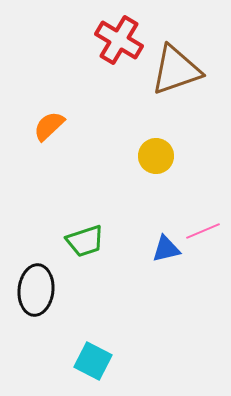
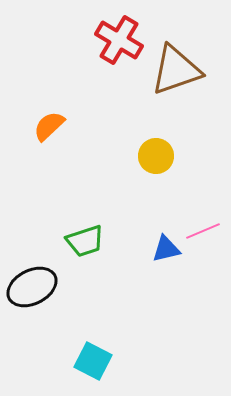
black ellipse: moved 4 px left, 3 px up; rotated 57 degrees clockwise
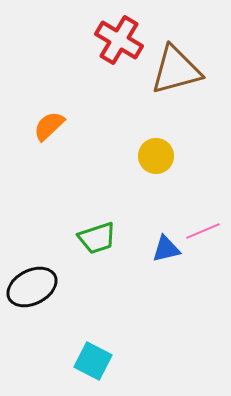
brown triangle: rotated 4 degrees clockwise
green trapezoid: moved 12 px right, 3 px up
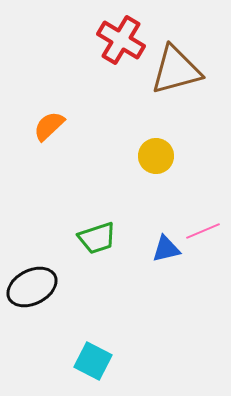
red cross: moved 2 px right
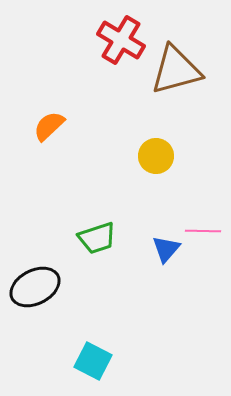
pink line: rotated 24 degrees clockwise
blue triangle: rotated 36 degrees counterclockwise
black ellipse: moved 3 px right
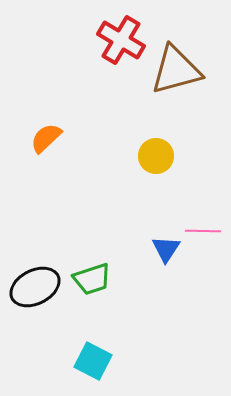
orange semicircle: moved 3 px left, 12 px down
green trapezoid: moved 5 px left, 41 px down
blue triangle: rotated 8 degrees counterclockwise
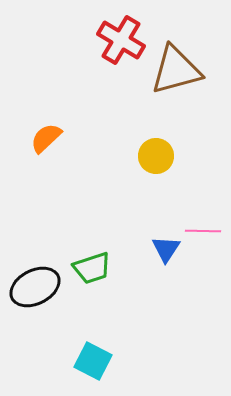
green trapezoid: moved 11 px up
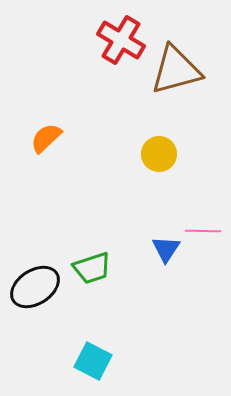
yellow circle: moved 3 px right, 2 px up
black ellipse: rotated 6 degrees counterclockwise
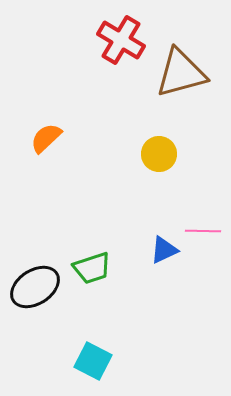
brown triangle: moved 5 px right, 3 px down
blue triangle: moved 2 px left, 1 px down; rotated 32 degrees clockwise
